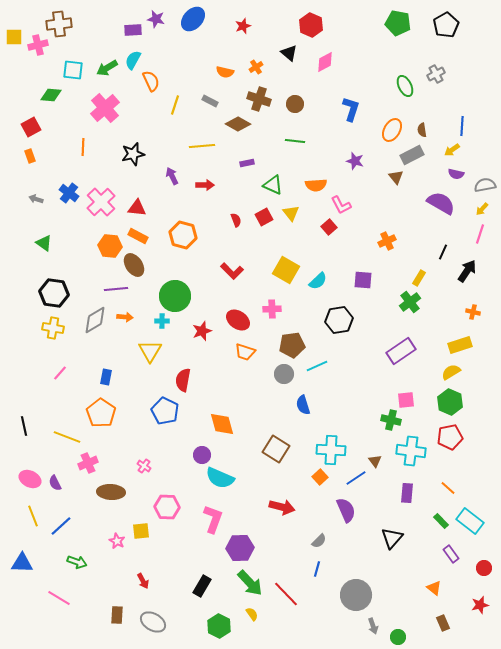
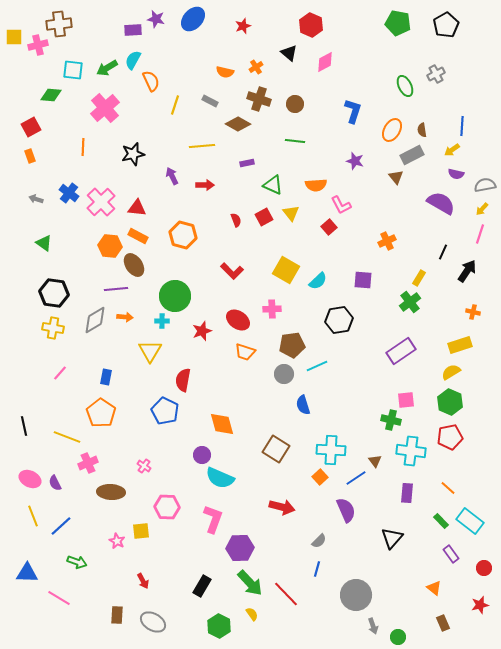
blue L-shape at (351, 109): moved 2 px right, 2 px down
blue triangle at (22, 563): moved 5 px right, 10 px down
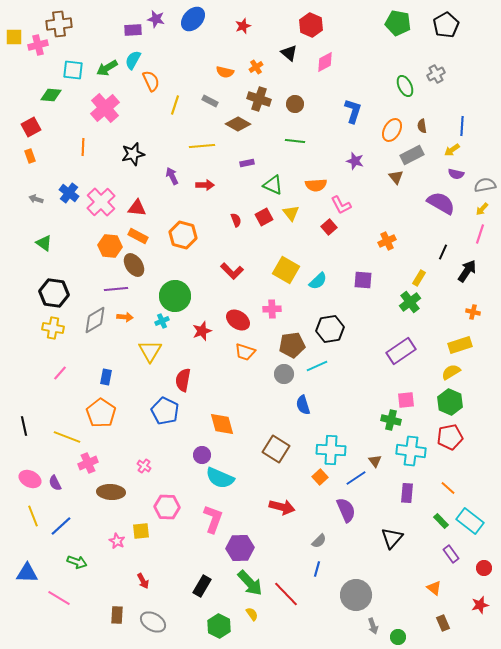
brown semicircle at (422, 130): moved 4 px up
black hexagon at (339, 320): moved 9 px left, 9 px down
cyan cross at (162, 321): rotated 24 degrees counterclockwise
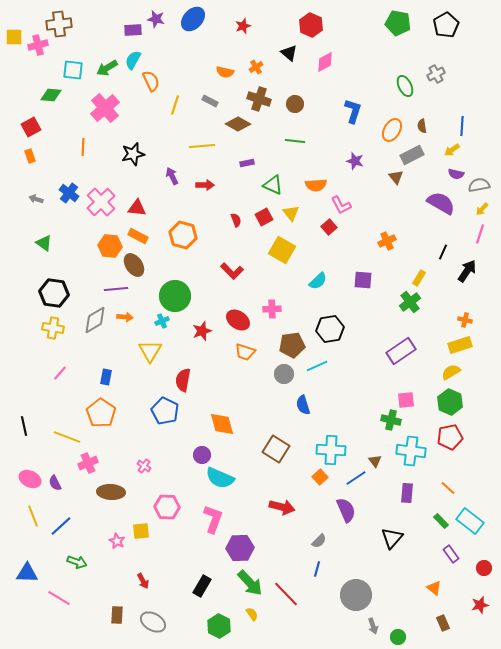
gray semicircle at (485, 185): moved 6 px left
yellow square at (286, 270): moved 4 px left, 20 px up
orange cross at (473, 312): moved 8 px left, 8 px down
